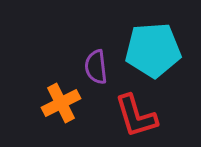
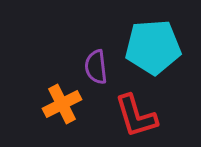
cyan pentagon: moved 3 px up
orange cross: moved 1 px right, 1 px down
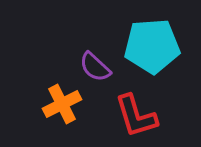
cyan pentagon: moved 1 px left, 1 px up
purple semicircle: moved 1 px left; rotated 40 degrees counterclockwise
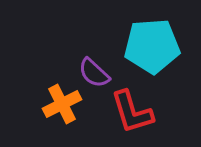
purple semicircle: moved 1 px left, 6 px down
red L-shape: moved 4 px left, 4 px up
